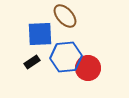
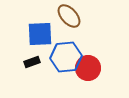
brown ellipse: moved 4 px right
black rectangle: rotated 14 degrees clockwise
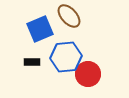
blue square: moved 5 px up; rotated 20 degrees counterclockwise
black rectangle: rotated 21 degrees clockwise
red circle: moved 6 px down
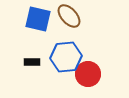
blue square: moved 2 px left, 10 px up; rotated 36 degrees clockwise
